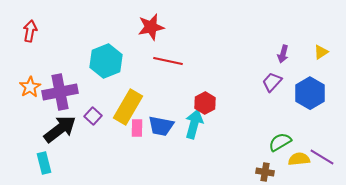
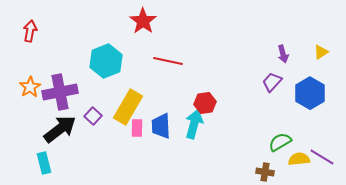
red star: moved 8 px left, 6 px up; rotated 24 degrees counterclockwise
purple arrow: rotated 30 degrees counterclockwise
red hexagon: rotated 20 degrees clockwise
blue trapezoid: rotated 76 degrees clockwise
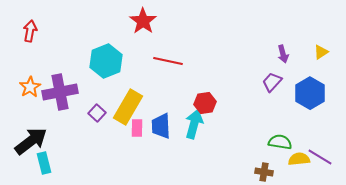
purple square: moved 4 px right, 3 px up
black arrow: moved 29 px left, 12 px down
green semicircle: rotated 40 degrees clockwise
purple line: moved 2 px left
brown cross: moved 1 px left
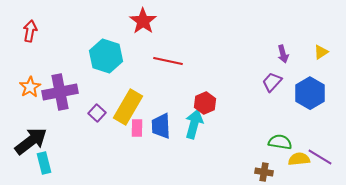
cyan hexagon: moved 5 px up; rotated 20 degrees counterclockwise
red hexagon: rotated 15 degrees counterclockwise
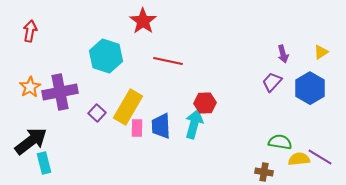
blue hexagon: moved 5 px up
red hexagon: rotated 20 degrees clockwise
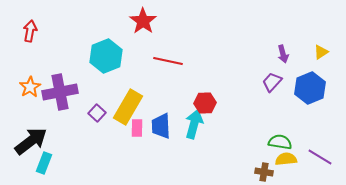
cyan hexagon: rotated 20 degrees clockwise
blue hexagon: rotated 8 degrees clockwise
yellow semicircle: moved 13 px left
cyan rectangle: rotated 35 degrees clockwise
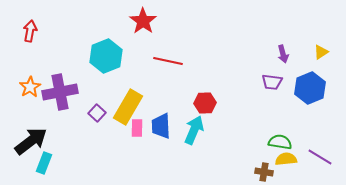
purple trapezoid: rotated 125 degrees counterclockwise
cyan arrow: moved 6 px down; rotated 8 degrees clockwise
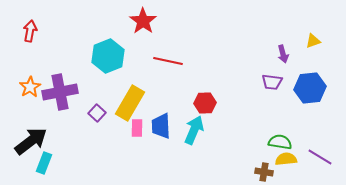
yellow triangle: moved 8 px left, 11 px up; rotated 14 degrees clockwise
cyan hexagon: moved 2 px right
blue hexagon: rotated 16 degrees clockwise
yellow rectangle: moved 2 px right, 4 px up
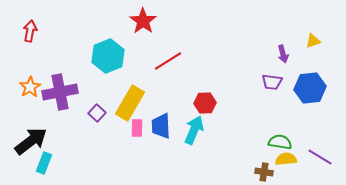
red line: rotated 44 degrees counterclockwise
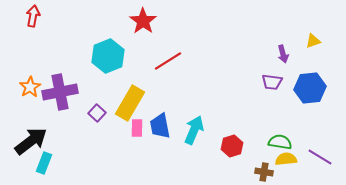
red arrow: moved 3 px right, 15 px up
red hexagon: moved 27 px right, 43 px down; rotated 15 degrees counterclockwise
blue trapezoid: moved 1 px left; rotated 8 degrees counterclockwise
